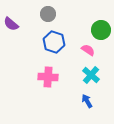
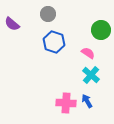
purple semicircle: moved 1 px right
pink semicircle: moved 3 px down
pink cross: moved 18 px right, 26 px down
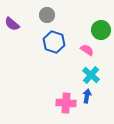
gray circle: moved 1 px left, 1 px down
pink semicircle: moved 1 px left, 3 px up
blue arrow: moved 5 px up; rotated 40 degrees clockwise
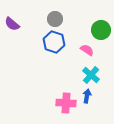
gray circle: moved 8 px right, 4 px down
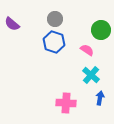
blue arrow: moved 13 px right, 2 px down
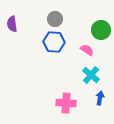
purple semicircle: rotated 42 degrees clockwise
blue hexagon: rotated 15 degrees counterclockwise
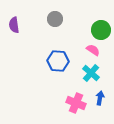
purple semicircle: moved 2 px right, 1 px down
blue hexagon: moved 4 px right, 19 px down
pink semicircle: moved 6 px right
cyan cross: moved 2 px up
pink cross: moved 10 px right; rotated 18 degrees clockwise
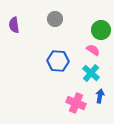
blue arrow: moved 2 px up
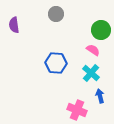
gray circle: moved 1 px right, 5 px up
blue hexagon: moved 2 px left, 2 px down
blue arrow: rotated 24 degrees counterclockwise
pink cross: moved 1 px right, 7 px down
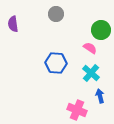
purple semicircle: moved 1 px left, 1 px up
pink semicircle: moved 3 px left, 2 px up
